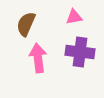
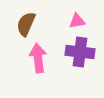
pink triangle: moved 3 px right, 4 px down
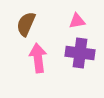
purple cross: moved 1 px down
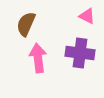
pink triangle: moved 10 px right, 5 px up; rotated 36 degrees clockwise
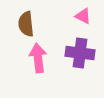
pink triangle: moved 4 px left
brown semicircle: rotated 30 degrees counterclockwise
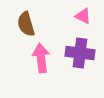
brown semicircle: rotated 10 degrees counterclockwise
pink arrow: moved 3 px right
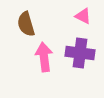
pink arrow: moved 3 px right, 1 px up
